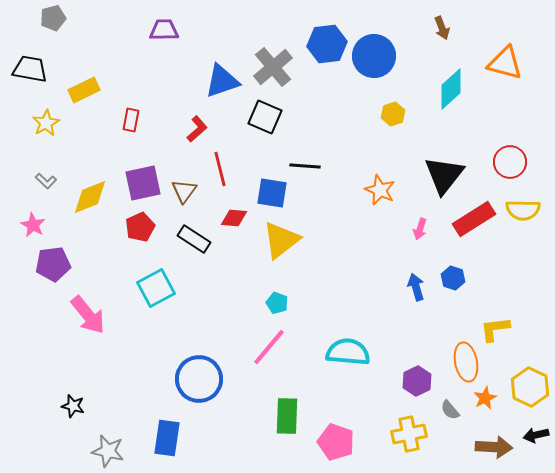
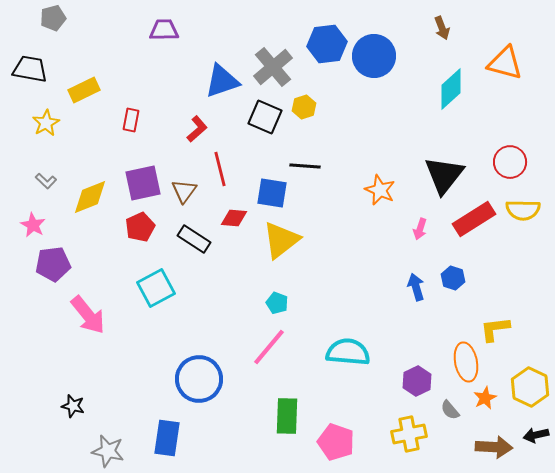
yellow hexagon at (393, 114): moved 89 px left, 7 px up
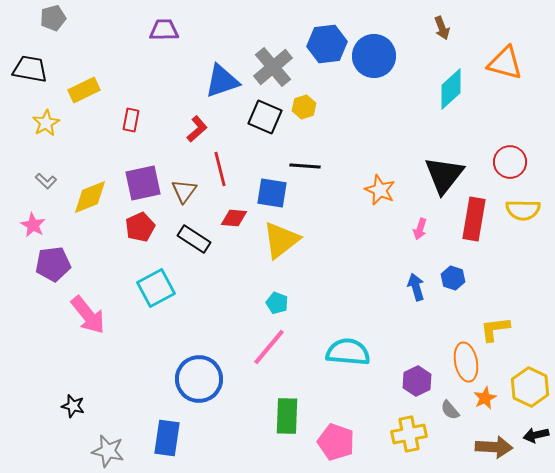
red rectangle at (474, 219): rotated 48 degrees counterclockwise
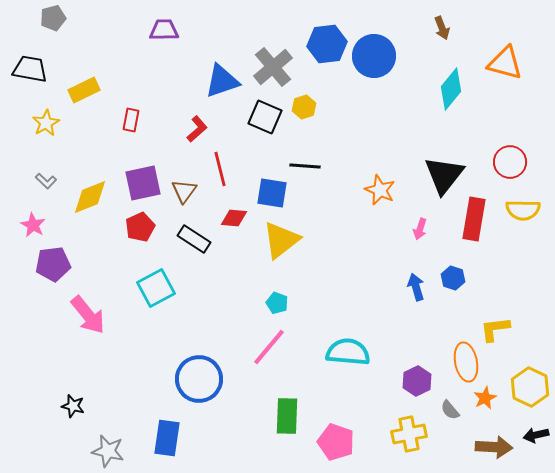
cyan diamond at (451, 89): rotated 9 degrees counterclockwise
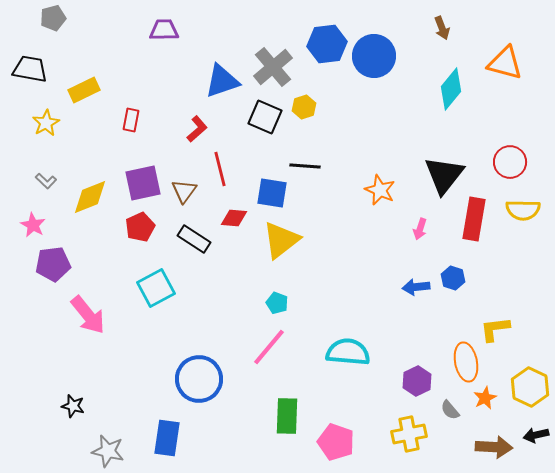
blue arrow at (416, 287): rotated 80 degrees counterclockwise
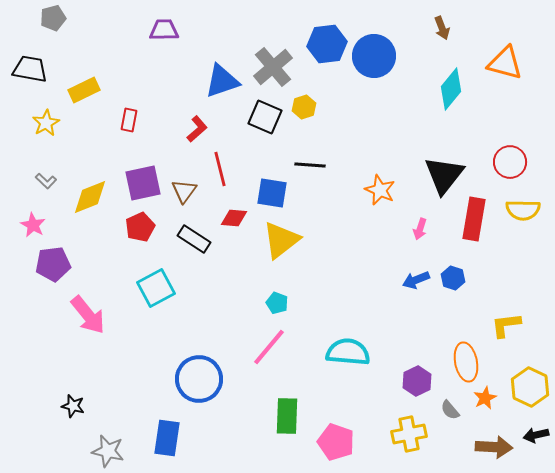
red rectangle at (131, 120): moved 2 px left
black line at (305, 166): moved 5 px right, 1 px up
blue arrow at (416, 287): moved 7 px up; rotated 16 degrees counterclockwise
yellow L-shape at (495, 329): moved 11 px right, 4 px up
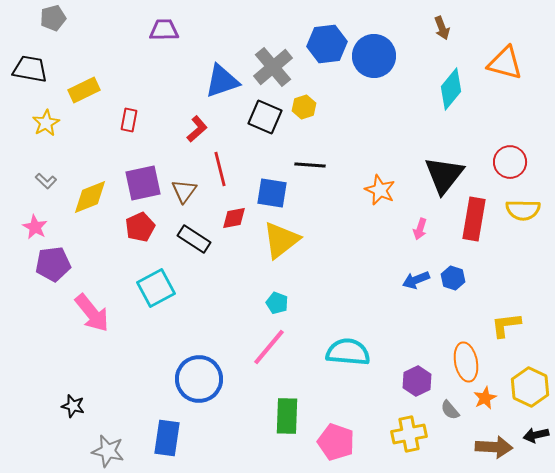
red diamond at (234, 218): rotated 16 degrees counterclockwise
pink star at (33, 225): moved 2 px right, 2 px down
pink arrow at (88, 315): moved 4 px right, 2 px up
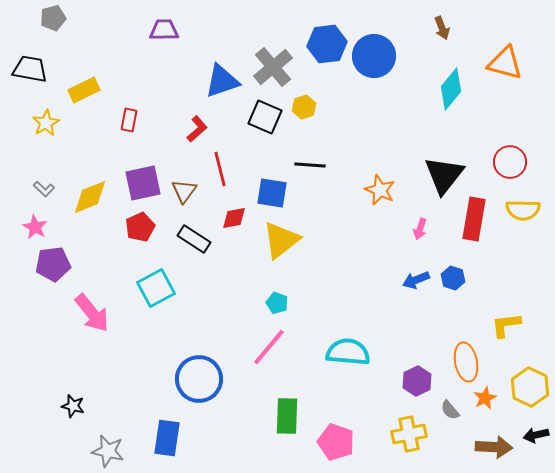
gray L-shape at (46, 181): moved 2 px left, 8 px down
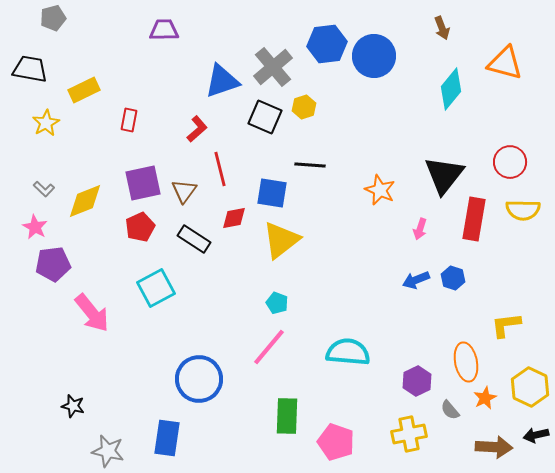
yellow diamond at (90, 197): moved 5 px left, 4 px down
